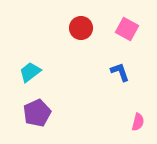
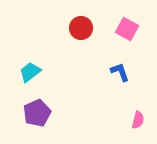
pink semicircle: moved 2 px up
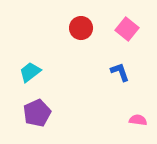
pink square: rotated 10 degrees clockwise
pink semicircle: rotated 96 degrees counterclockwise
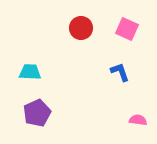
pink square: rotated 15 degrees counterclockwise
cyan trapezoid: rotated 40 degrees clockwise
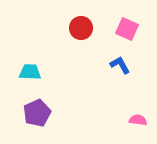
blue L-shape: moved 7 px up; rotated 10 degrees counterclockwise
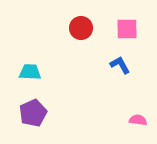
pink square: rotated 25 degrees counterclockwise
purple pentagon: moved 4 px left
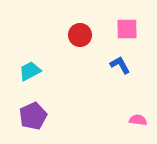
red circle: moved 1 px left, 7 px down
cyan trapezoid: moved 1 px up; rotated 30 degrees counterclockwise
purple pentagon: moved 3 px down
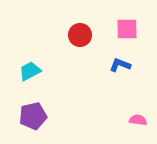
blue L-shape: rotated 40 degrees counterclockwise
purple pentagon: rotated 12 degrees clockwise
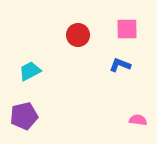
red circle: moved 2 px left
purple pentagon: moved 9 px left
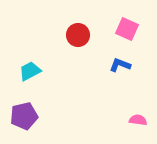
pink square: rotated 25 degrees clockwise
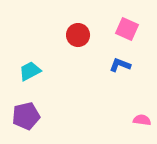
purple pentagon: moved 2 px right
pink semicircle: moved 4 px right
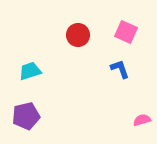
pink square: moved 1 px left, 3 px down
blue L-shape: moved 4 px down; rotated 50 degrees clockwise
cyan trapezoid: rotated 10 degrees clockwise
pink semicircle: rotated 24 degrees counterclockwise
